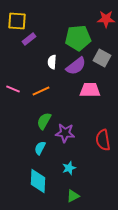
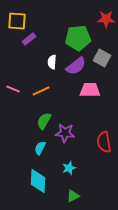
red semicircle: moved 1 px right, 2 px down
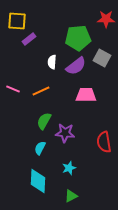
pink trapezoid: moved 4 px left, 5 px down
green triangle: moved 2 px left
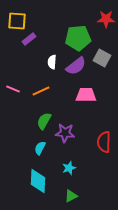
red semicircle: rotated 10 degrees clockwise
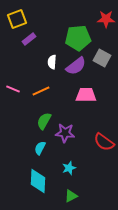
yellow square: moved 2 px up; rotated 24 degrees counterclockwise
red semicircle: rotated 55 degrees counterclockwise
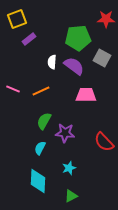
purple semicircle: moved 2 px left; rotated 105 degrees counterclockwise
red semicircle: rotated 10 degrees clockwise
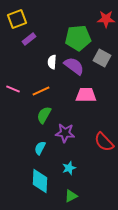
green semicircle: moved 6 px up
cyan diamond: moved 2 px right
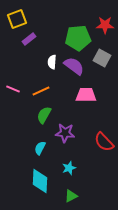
red star: moved 1 px left, 6 px down
